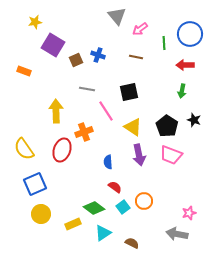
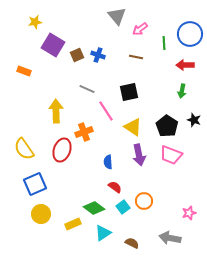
brown square: moved 1 px right, 5 px up
gray line: rotated 14 degrees clockwise
gray arrow: moved 7 px left, 4 px down
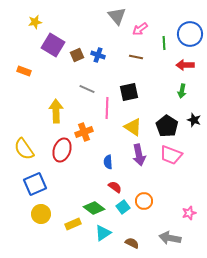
pink line: moved 1 px right, 3 px up; rotated 35 degrees clockwise
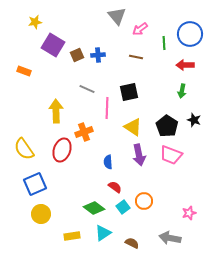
blue cross: rotated 24 degrees counterclockwise
yellow rectangle: moved 1 px left, 12 px down; rotated 14 degrees clockwise
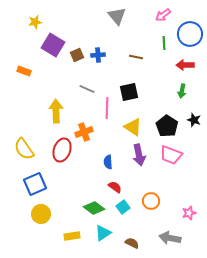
pink arrow: moved 23 px right, 14 px up
orange circle: moved 7 px right
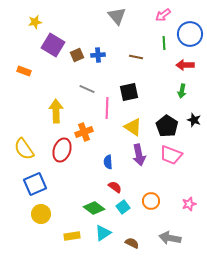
pink star: moved 9 px up
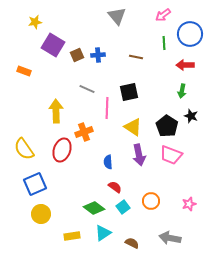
black star: moved 3 px left, 4 px up
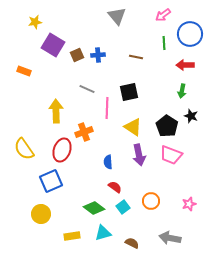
blue square: moved 16 px right, 3 px up
cyan triangle: rotated 18 degrees clockwise
